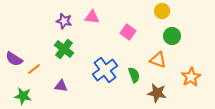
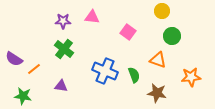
purple star: moved 1 px left; rotated 14 degrees counterclockwise
blue cross: moved 1 px down; rotated 30 degrees counterclockwise
orange star: rotated 24 degrees clockwise
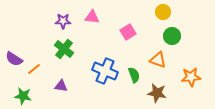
yellow circle: moved 1 px right, 1 px down
pink square: rotated 21 degrees clockwise
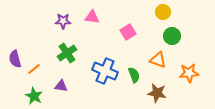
green cross: moved 3 px right, 4 px down; rotated 18 degrees clockwise
purple semicircle: moved 1 px right; rotated 42 degrees clockwise
orange star: moved 2 px left, 4 px up
green star: moved 11 px right; rotated 18 degrees clockwise
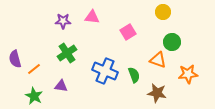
green circle: moved 6 px down
orange star: moved 1 px left, 1 px down
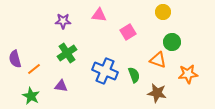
pink triangle: moved 7 px right, 2 px up
green star: moved 3 px left
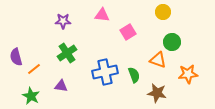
pink triangle: moved 3 px right
purple semicircle: moved 1 px right, 2 px up
blue cross: moved 1 px down; rotated 35 degrees counterclockwise
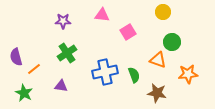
green star: moved 7 px left, 3 px up
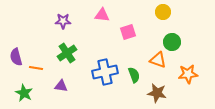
pink square: rotated 14 degrees clockwise
orange line: moved 2 px right, 1 px up; rotated 48 degrees clockwise
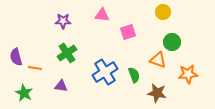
orange line: moved 1 px left
blue cross: rotated 20 degrees counterclockwise
